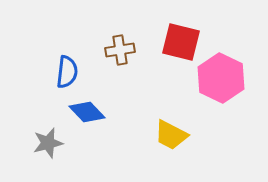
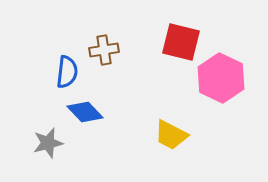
brown cross: moved 16 px left
blue diamond: moved 2 px left
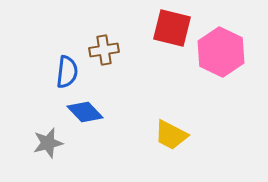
red square: moved 9 px left, 14 px up
pink hexagon: moved 26 px up
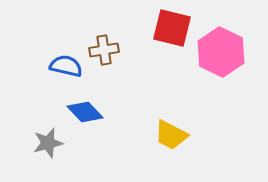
blue semicircle: moved 1 px left, 6 px up; rotated 84 degrees counterclockwise
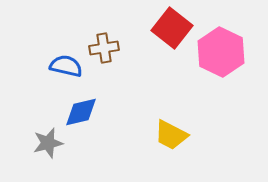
red square: rotated 24 degrees clockwise
brown cross: moved 2 px up
blue diamond: moved 4 px left; rotated 60 degrees counterclockwise
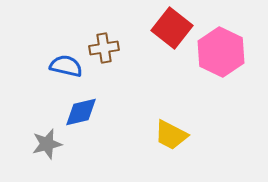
gray star: moved 1 px left, 1 px down
